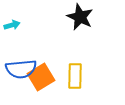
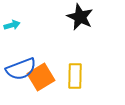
blue semicircle: rotated 16 degrees counterclockwise
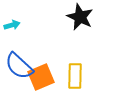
blue semicircle: moved 2 px left, 3 px up; rotated 64 degrees clockwise
orange square: rotated 8 degrees clockwise
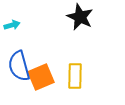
blue semicircle: rotated 32 degrees clockwise
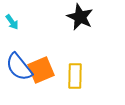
cyan arrow: moved 3 px up; rotated 70 degrees clockwise
blue semicircle: moved 1 px down; rotated 24 degrees counterclockwise
orange square: moved 7 px up
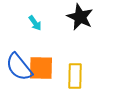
cyan arrow: moved 23 px right, 1 px down
orange square: moved 2 px up; rotated 24 degrees clockwise
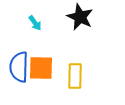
blue semicircle: rotated 40 degrees clockwise
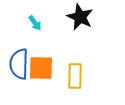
blue semicircle: moved 3 px up
